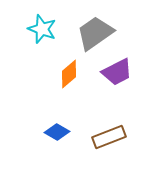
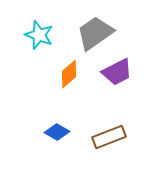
cyan star: moved 3 px left, 6 px down
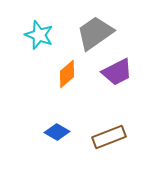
orange diamond: moved 2 px left
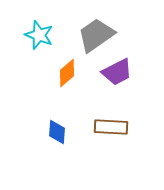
gray trapezoid: moved 1 px right, 2 px down
orange diamond: moved 1 px up
blue diamond: rotated 65 degrees clockwise
brown rectangle: moved 2 px right, 10 px up; rotated 24 degrees clockwise
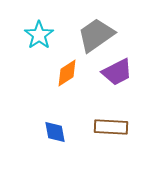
cyan star: rotated 16 degrees clockwise
orange diamond: rotated 8 degrees clockwise
blue diamond: moved 2 px left; rotated 15 degrees counterclockwise
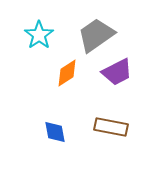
brown rectangle: rotated 8 degrees clockwise
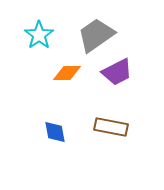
orange diamond: rotated 32 degrees clockwise
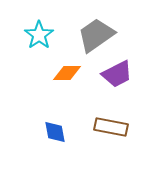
purple trapezoid: moved 2 px down
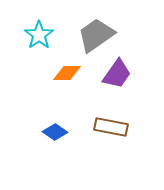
purple trapezoid: rotated 28 degrees counterclockwise
blue diamond: rotated 45 degrees counterclockwise
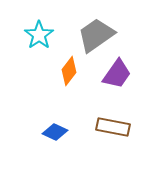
orange diamond: moved 2 px right, 2 px up; rotated 52 degrees counterclockwise
brown rectangle: moved 2 px right
blue diamond: rotated 10 degrees counterclockwise
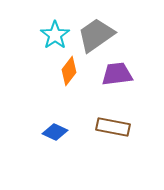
cyan star: moved 16 px right
purple trapezoid: rotated 132 degrees counterclockwise
